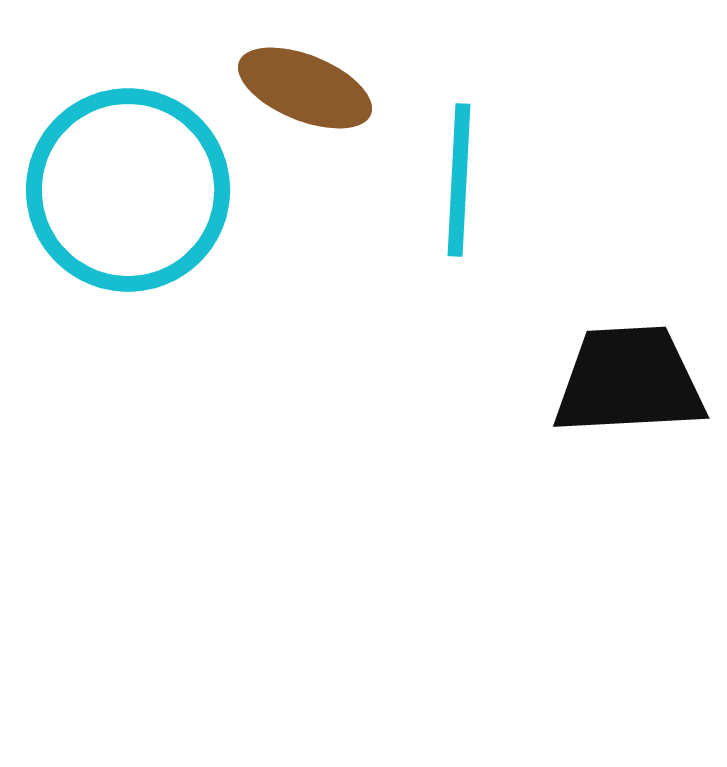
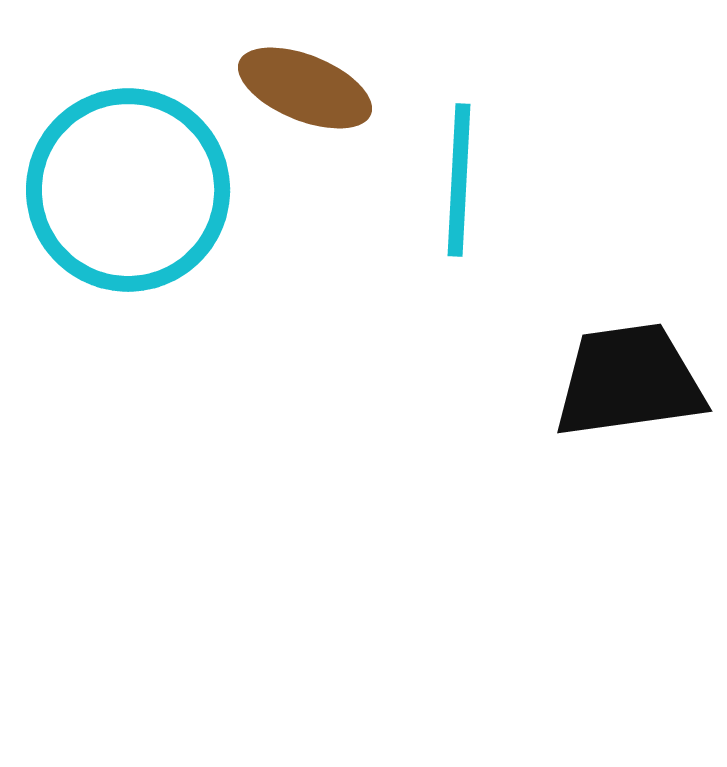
black trapezoid: rotated 5 degrees counterclockwise
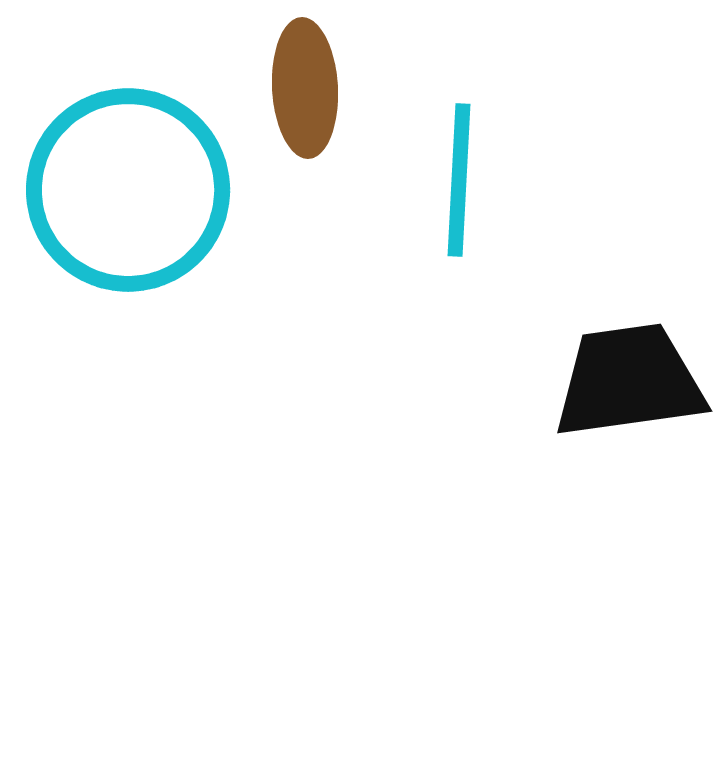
brown ellipse: rotated 65 degrees clockwise
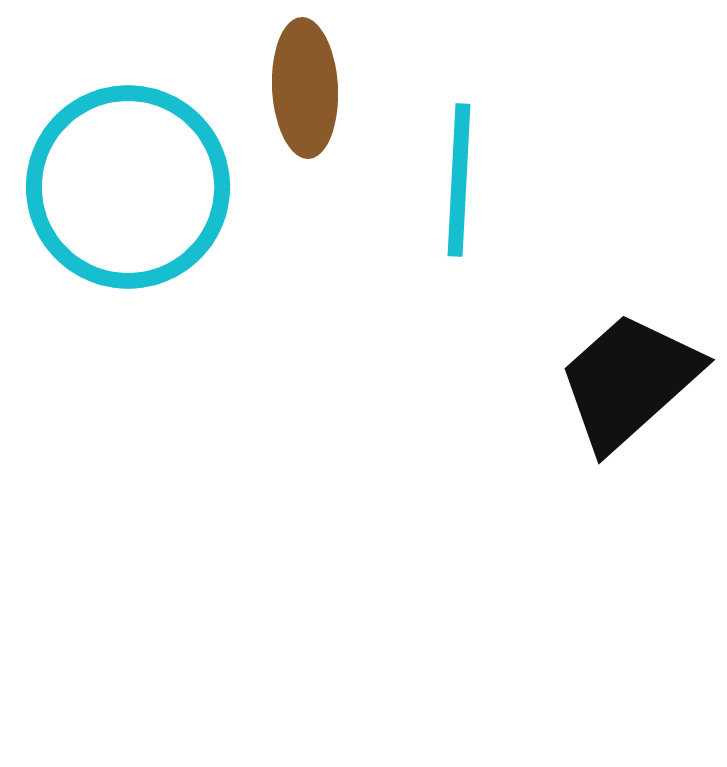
cyan circle: moved 3 px up
black trapezoid: rotated 34 degrees counterclockwise
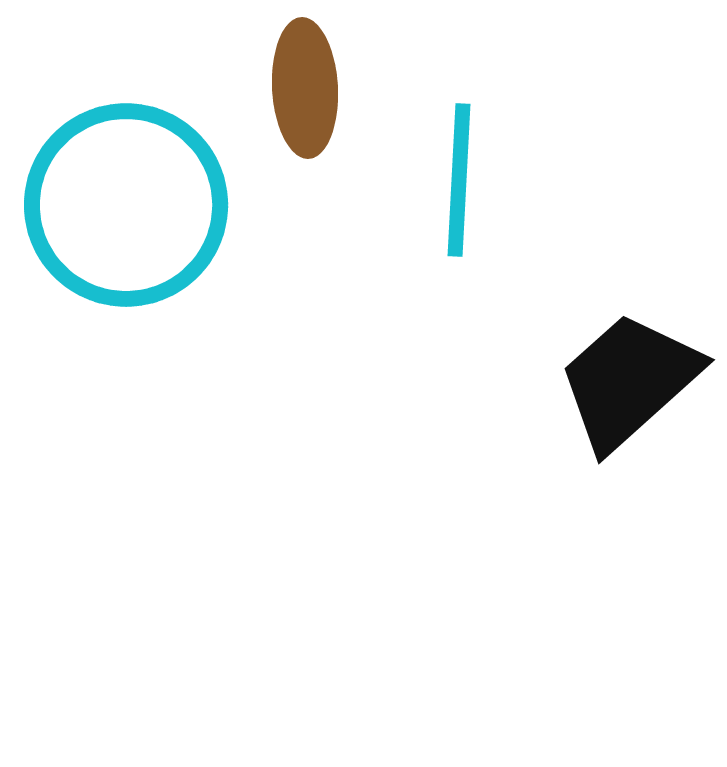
cyan circle: moved 2 px left, 18 px down
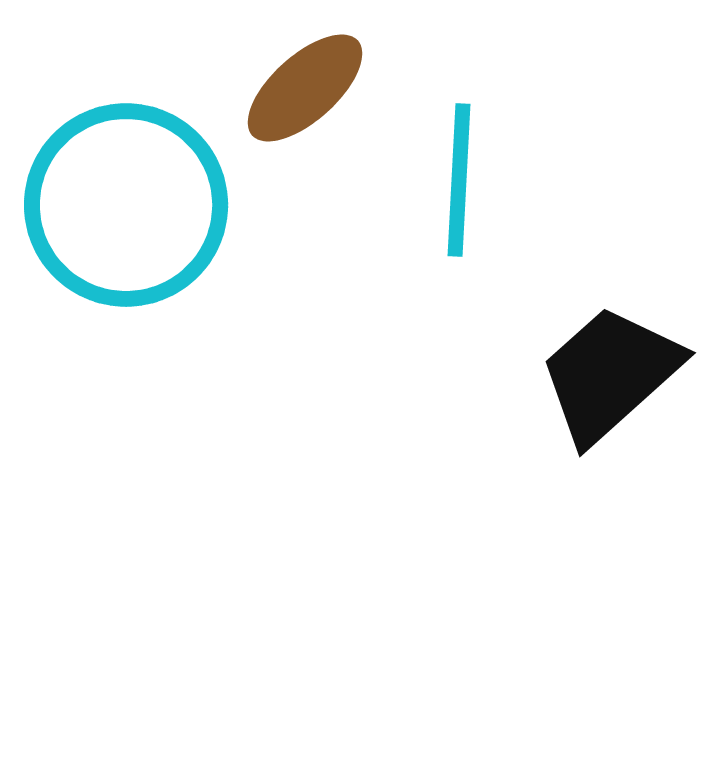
brown ellipse: rotated 51 degrees clockwise
black trapezoid: moved 19 px left, 7 px up
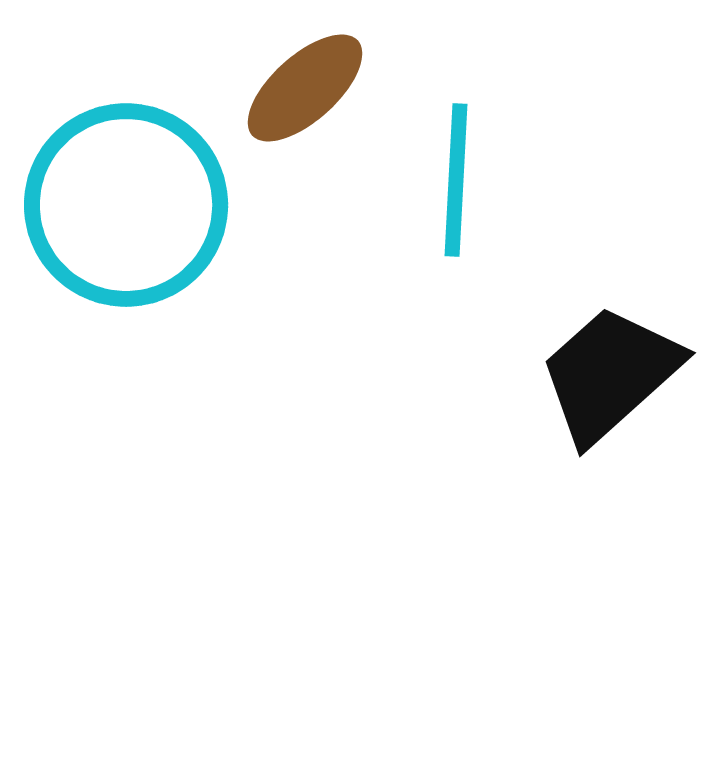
cyan line: moved 3 px left
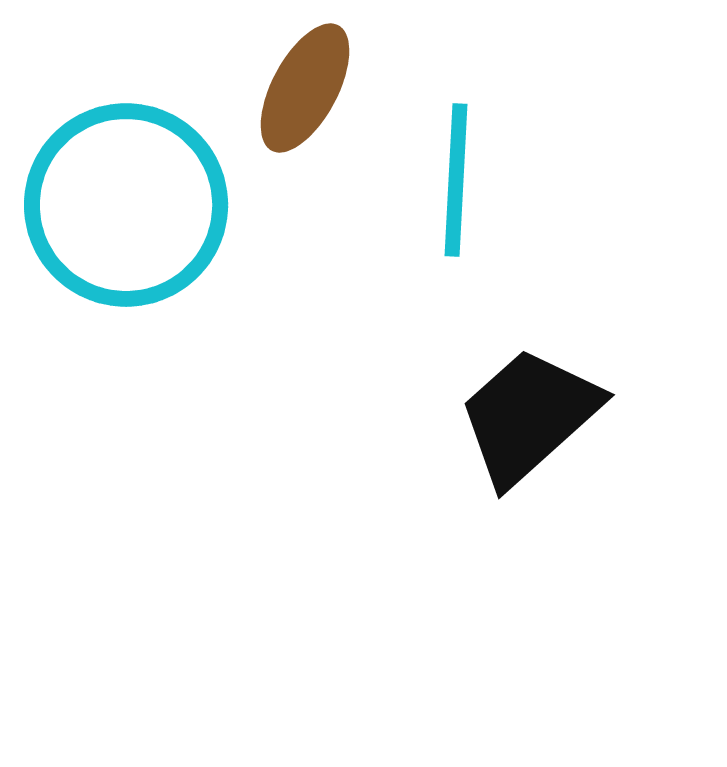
brown ellipse: rotated 20 degrees counterclockwise
black trapezoid: moved 81 px left, 42 px down
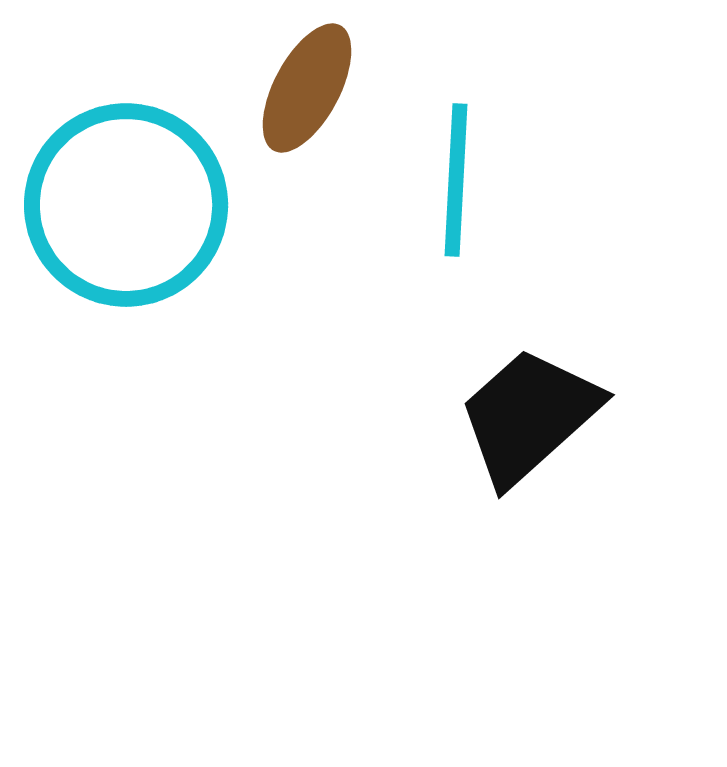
brown ellipse: moved 2 px right
